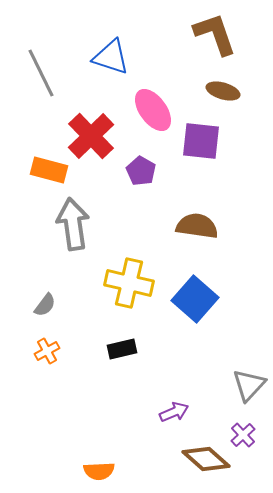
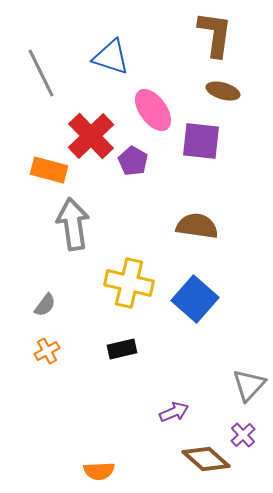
brown L-shape: rotated 27 degrees clockwise
purple pentagon: moved 8 px left, 10 px up
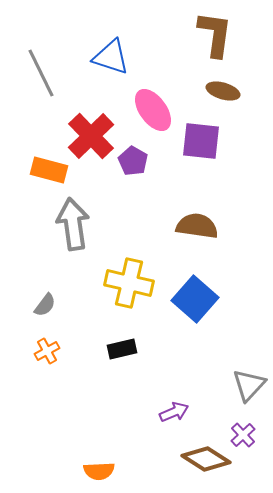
brown diamond: rotated 9 degrees counterclockwise
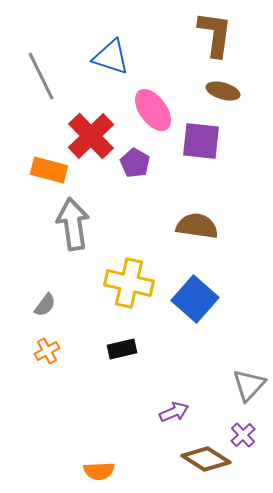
gray line: moved 3 px down
purple pentagon: moved 2 px right, 2 px down
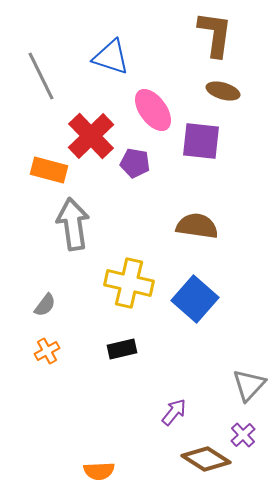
purple pentagon: rotated 20 degrees counterclockwise
purple arrow: rotated 28 degrees counterclockwise
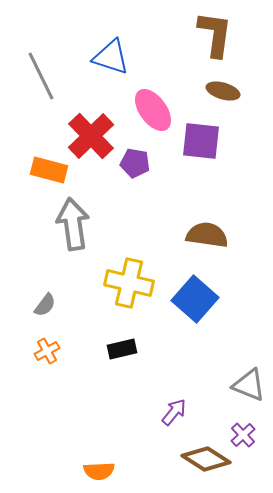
brown semicircle: moved 10 px right, 9 px down
gray triangle: rotated 51 degrees counterclockwise
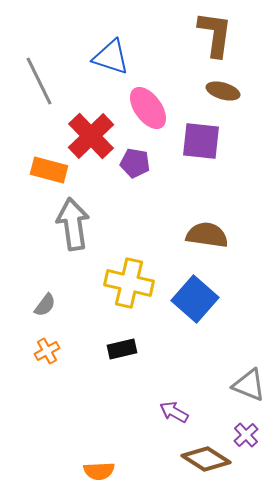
gray line: moved 2 px left, 5 px down
pink ellipse: moved 5 px left, 2 px up
purple arrow: rotated 100 degrees counterclockwise
purple cross: moved 3 px right
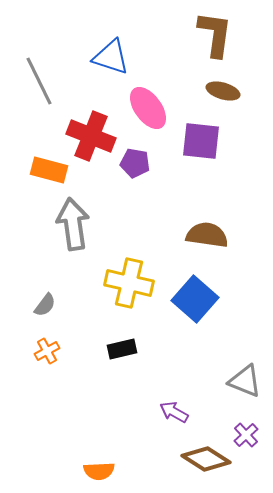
red cross: rotated 24 degrees counterclockwise
gray triangle: moved 4 px left, 4 px up
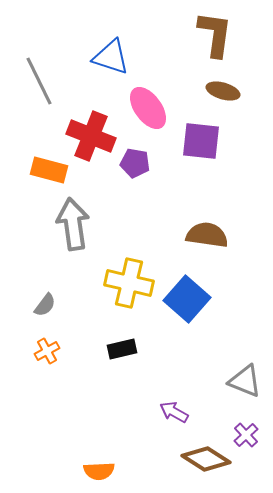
blue square: moved 8 px left
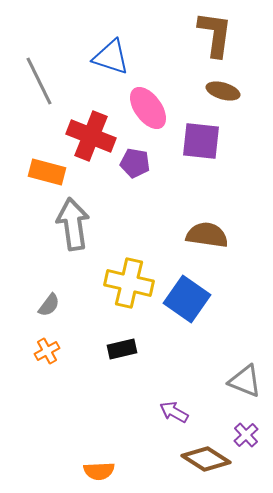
orange rectangle: moved 2 px left, 2 px down
blue square: rotated 6 degrees counterclockwise
gray semicircle: moved 4 px right
